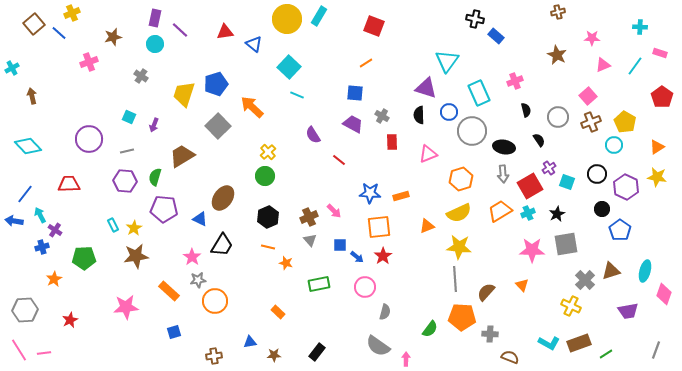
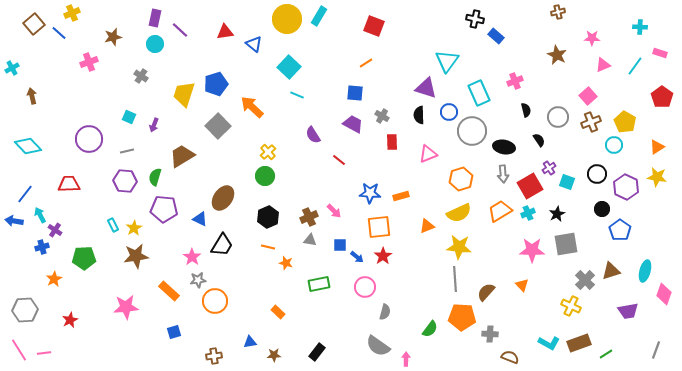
gray triangle at (310, 240): rotated 40 degrees counterclockwise
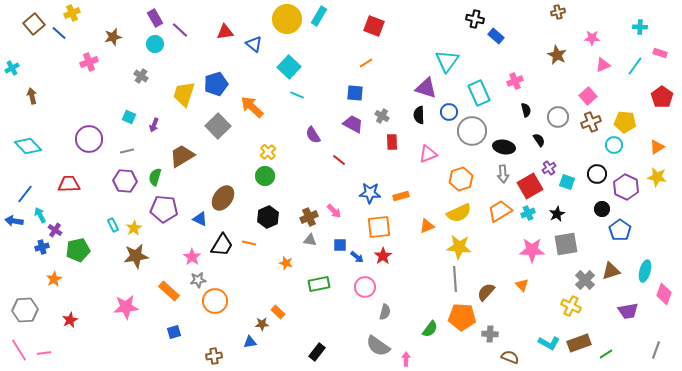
purple rectangle at (155, 18): rotated 42 degrees counterclockwise
yellow pentagon at (625, 122): rotated 25 degrees counterclockwise
orange line at (268, 247): moved 19 px left, 4 px up
green pentagon at (84, 258): moved 6 px left, 8 px up; rotated 10 degrees counterclockwise
brown star at (274, 355): moved 12 px left, 31 px up
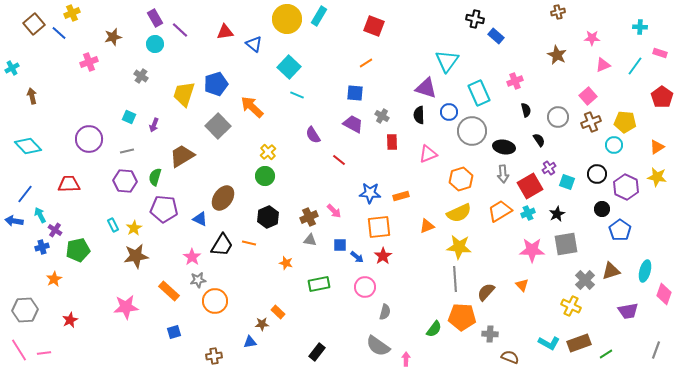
green semicircle at (430, 329): moved 4 px right
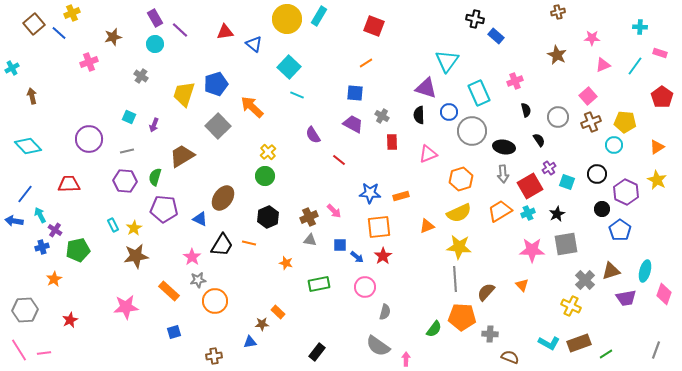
yellow star at (657, 177): moved 3 px down; rotated 18 degrees clockwise
purple hexagon at (626, 187): moved 5 px down
purple trapezoid at (628, 311): moved 2 px left, 13 px up
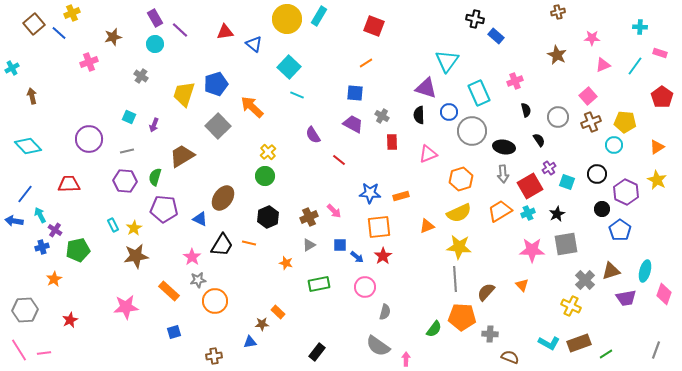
gray triangle at (310, 240): moved 1 px left, 5 px down; rotated 40 degrees counterclockwise
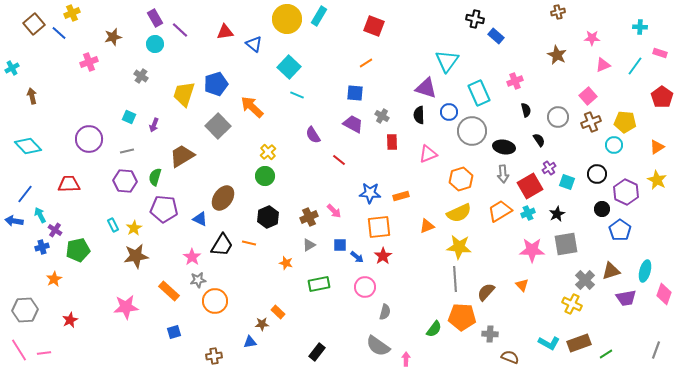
yellow cross at (571, 306): moved 1 px right, 2 px up
